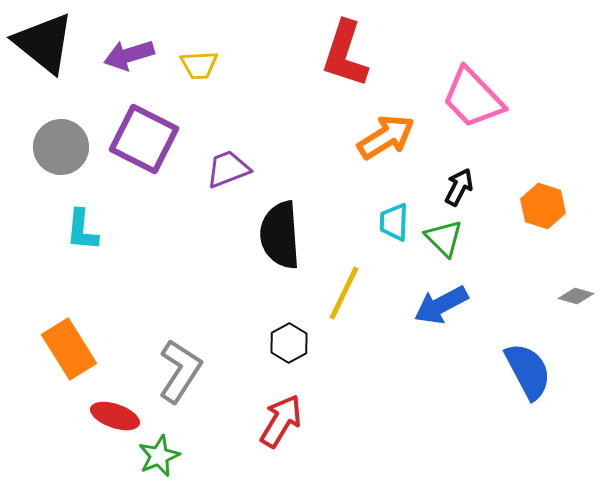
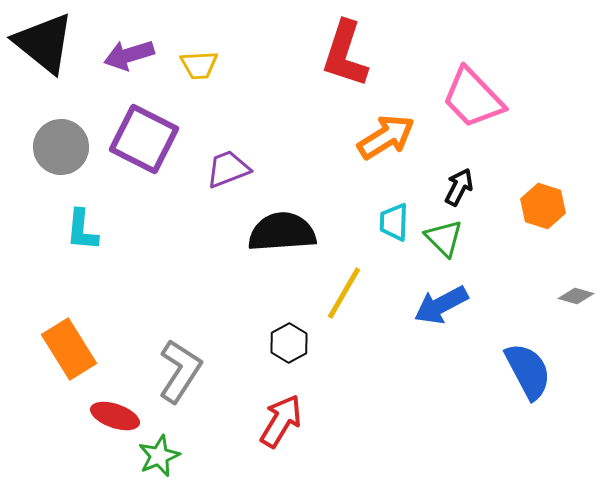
black semicircle: moved 2 px right, 3 px up; rotated 90 degrees clockwise
yellow line: rotated 4 degrees clockwise
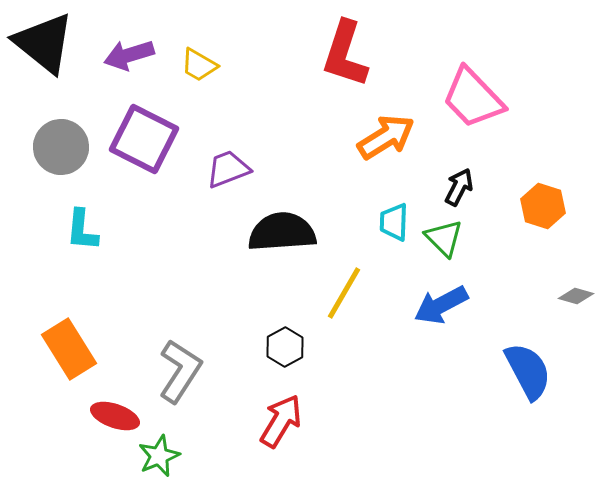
yellow trapezoid: rotated 33 degrees clockwise
black hexagon: moved 4 px left, 4 px down
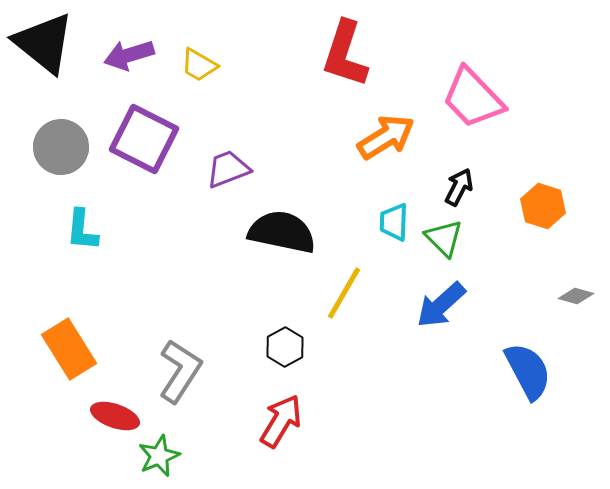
black semicircle: rotated 16 degrees clockwise
blue arrow: rotated 14 degrees counterclockwise
